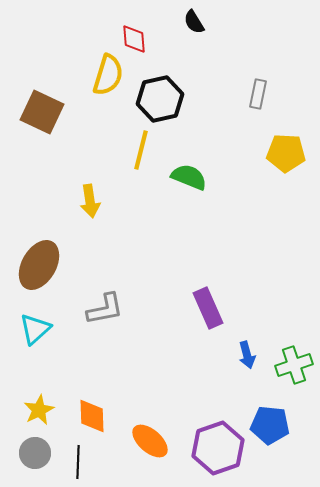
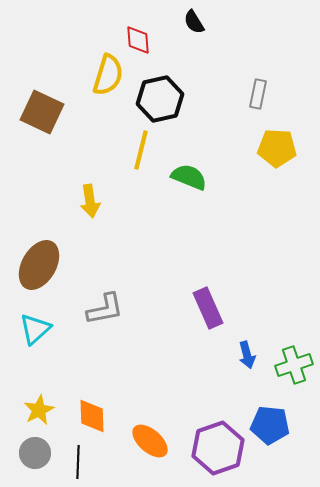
red diamond: moved 4 px right, 1 px down
yellow pentagon: moved 9 px left, 5 px up
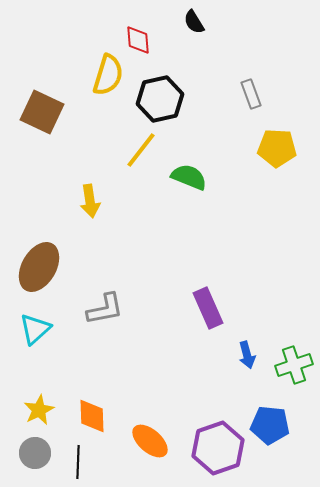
gray rectangle: moved 7 px left; rotated 32 degrees counterclockwise
yellow line: rotated 24 degrees clockwise
brown ellipse: moved 2 px down
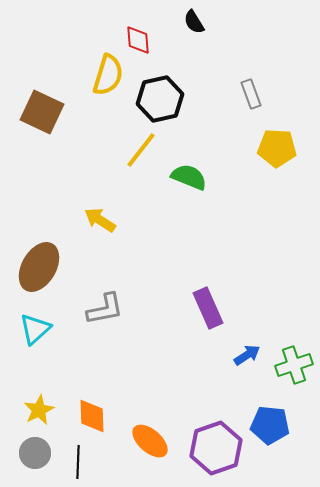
yellow arrow: moved 10 px right, 19 px down; rotated 132 degrees clockwise
blue arrow: rotated 108 degrees counterclockwise
purple hexagon: moved 2 px left
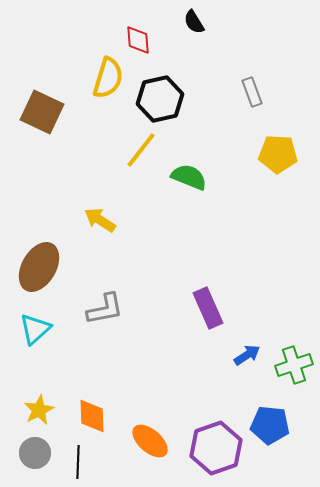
yellow semicircle: moved 3 px down
gray rectangle: moved 1 px right, 2 px up
yellow pentagon: moved 1 px right, 6 px down
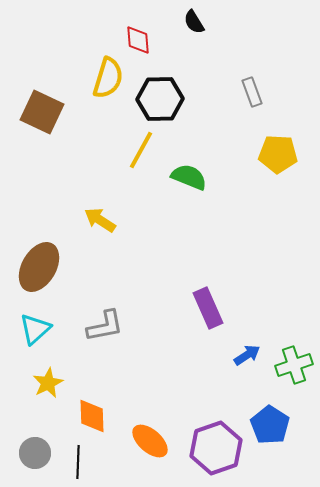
black hexagon: rotated 12 degrees clockwise
yellow line: rotated 9 degrees counterclockwise
gray L-shape: moved 17 px down
yellow star: moved 9 px right, 27 px up
blue pentagon: rotated 27 degrees clockwise
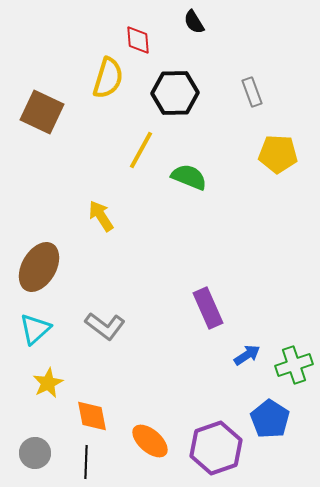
black hexagon: moved 15 px right, 6 px up
yellow arrow: moved 1 px right, 4 px up; rotated 24 degrees clockwise
gray L-shape: rotated 48 degrees clockwise
orange diamond: rotated 9 degrees counterclockwise
blue pentagon: moved 6 px up
black line: moved 8 px right
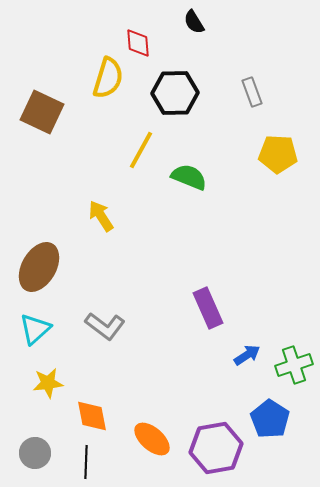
red diamond: moved 3 px down
yellow star: rotated 20 degrees clockwise
orange ellipse: moved 2 px right, 2 px up
purple hexagon: rotated 9 degrees clockwise
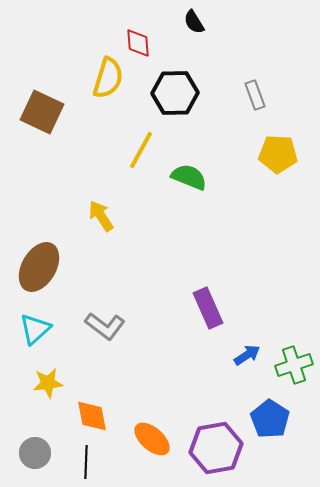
gray rectangle: moved 3 px right, 3 px down
